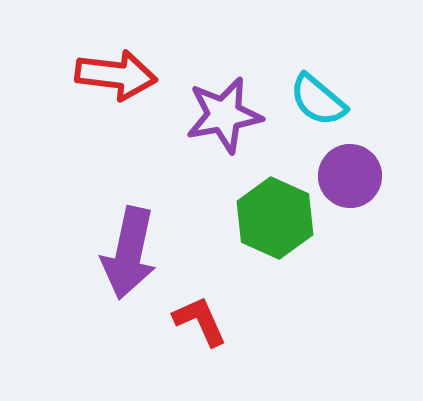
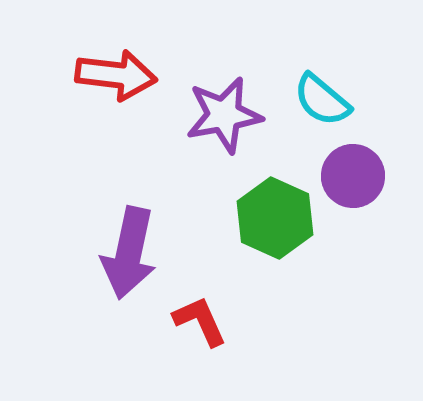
cyan semicircle: moved 4 px right
purple circle: moved 3 px right
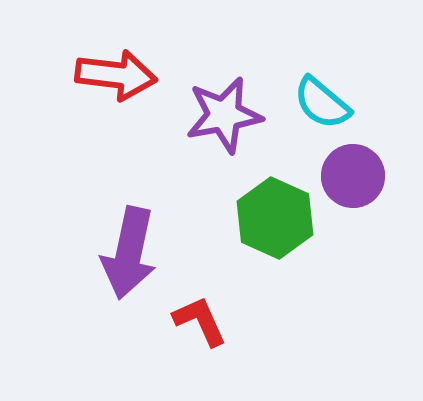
cyan semicircle: moved 3 px down
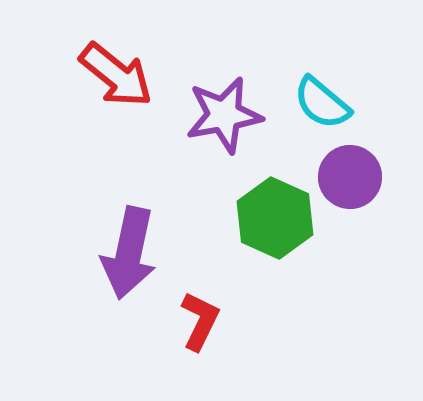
red arrow: rotated 32 degrees clockwise
purple circle: moved 3 px left, 1 px down
red L-shape: rotated 50 degrees clockwise
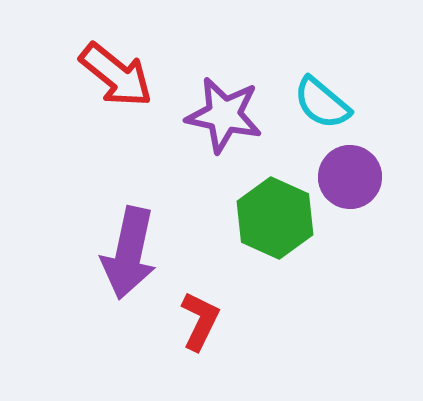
purple star: rotated 22 degrees clockwise
